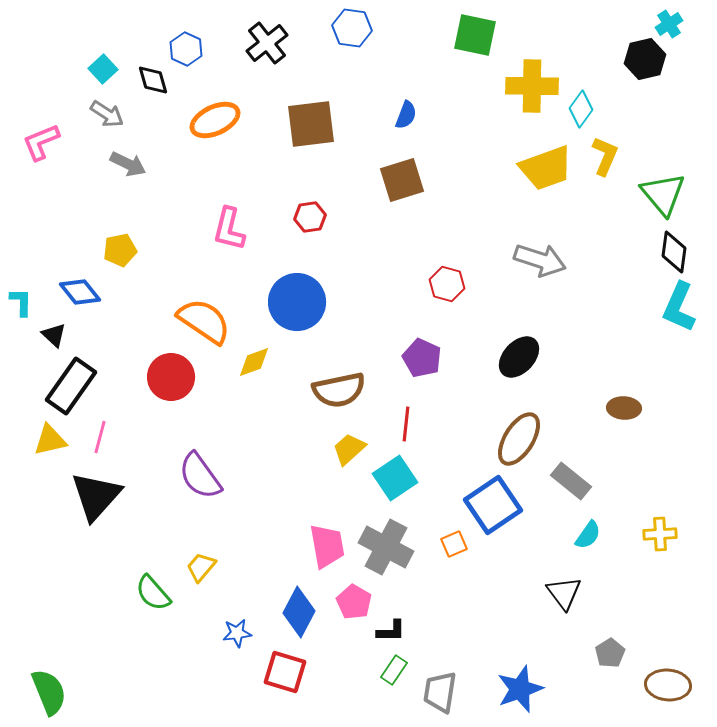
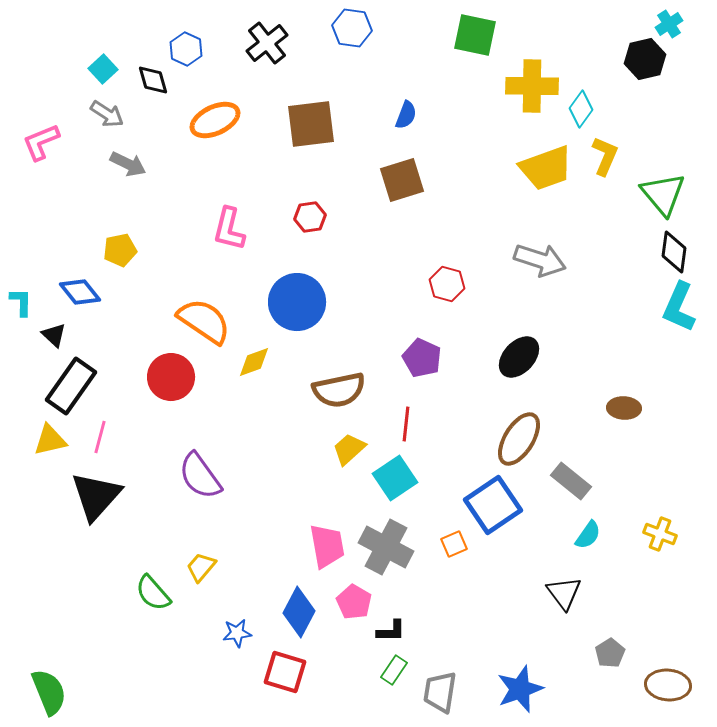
yellow cross at (660, 534): rotated 24 degrees clockwise
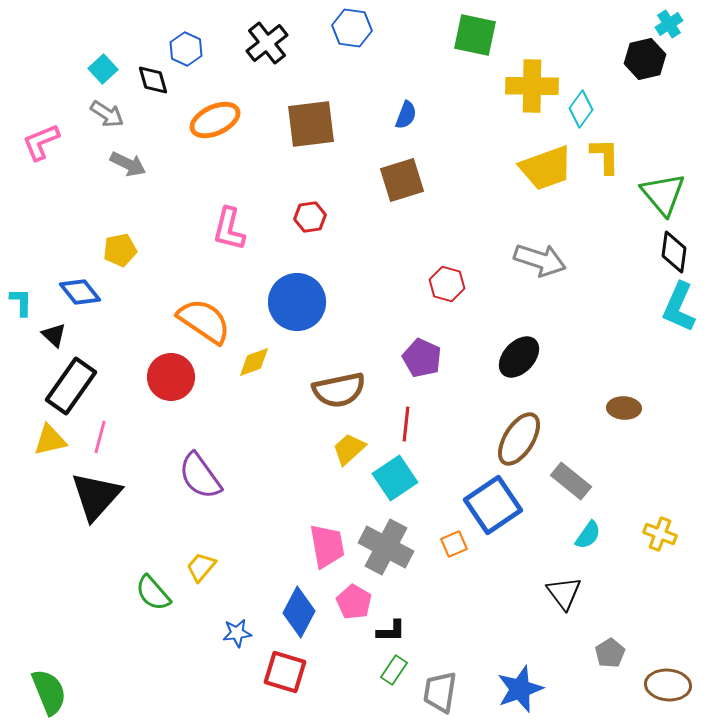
yellow L-shape at (605, 156): rotated 24 degrees counterclockwise
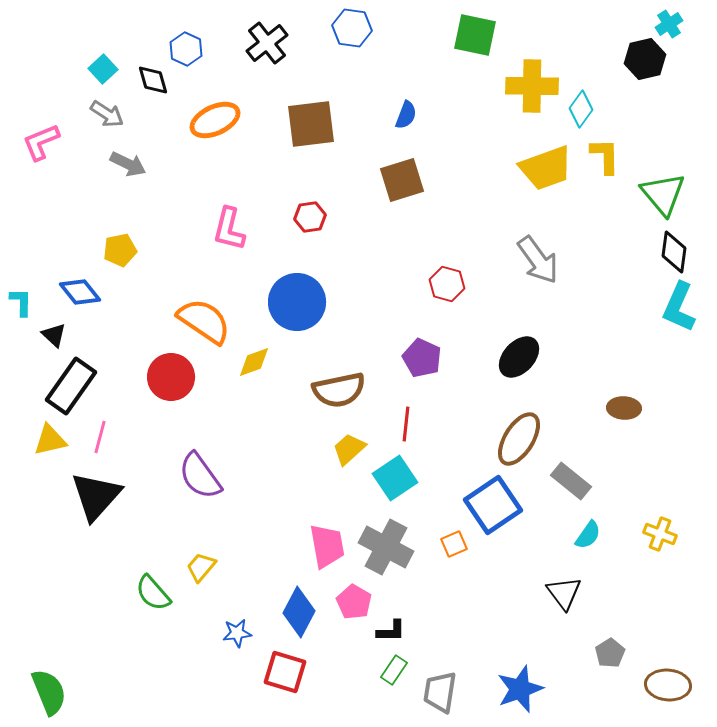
gray arrow at (540, 260): moved 2 px left; rotated 36 degrees clockwise
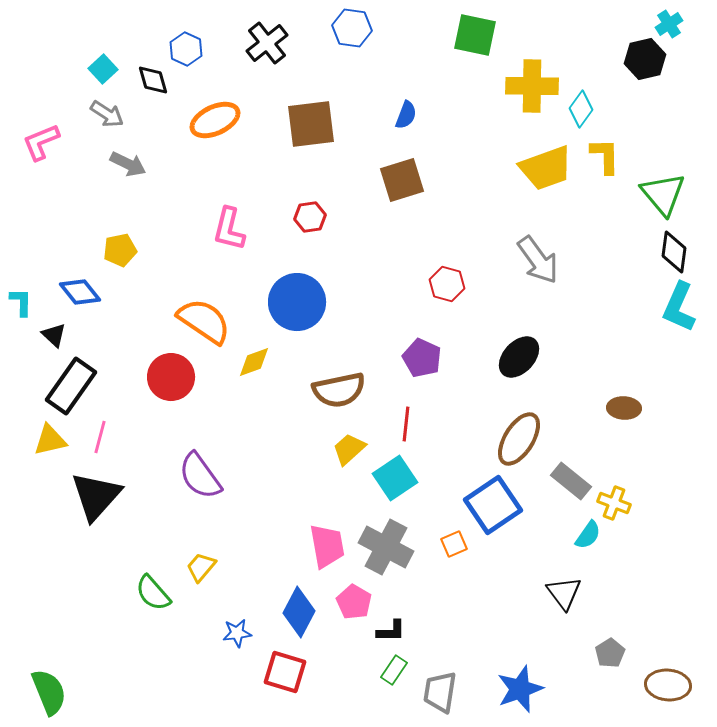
yellow cross at (660, 534): moved 46 px left, 31 px up
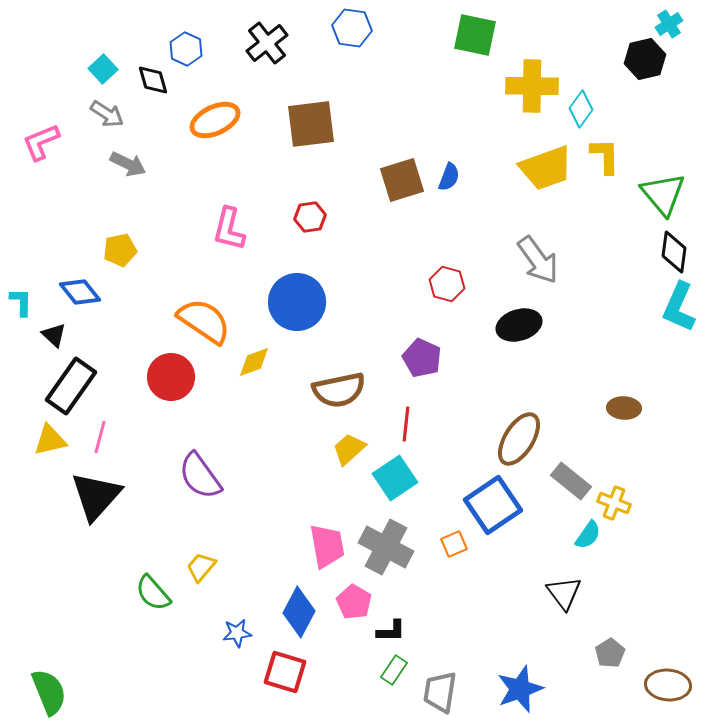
blue semicircle at (406, 115): moved 43 px right, 62 px down
black ellipse at (519, 357): moved 32 px up; rotated 30 degrees clockwise
